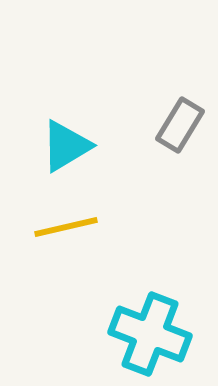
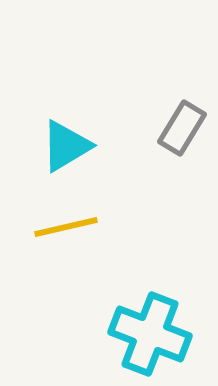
gray rectangle: moved 2 px right, 3 px down
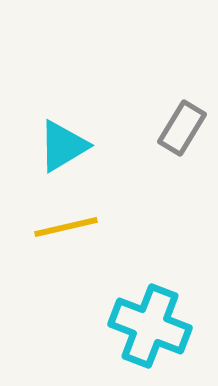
cyan triangle: moved 3 px left
cyan cross: moved 8 px up
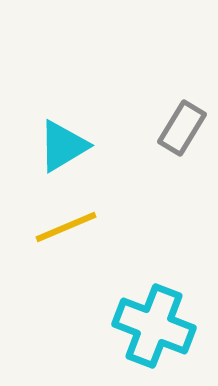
yellow line: rotated 10 degrees counterclockwise
cyan cross: moved 4 px right
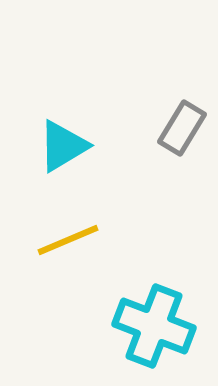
yellow line: moved 2 px right, 13 px down
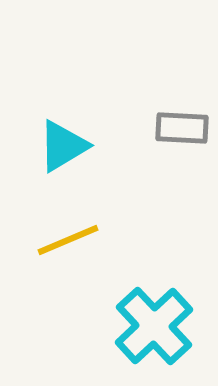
gray rectangle: rotated 62 degrees clockwise
cyan cross: rotated 26 degrees clockwise
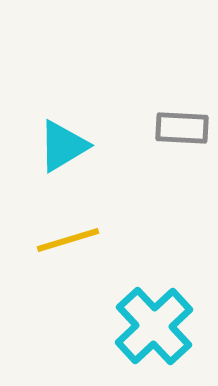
yellow line: rotated 6 degrees clockwise
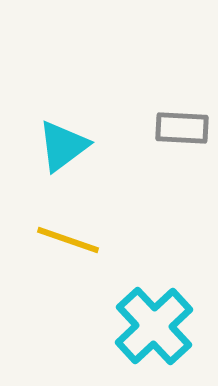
cyan triangle: rotated 6 degrees counterclockwise
yellow line: rotated 36 degrees clockwise
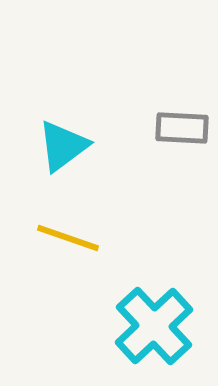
yellow line: moved 2 px up
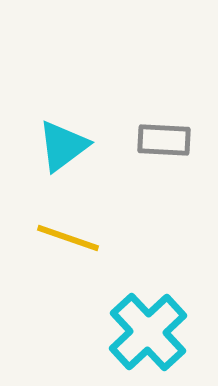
gray rectangle: moved 18 px left, 12 px down
cyan cross: moved 6 px left, 6 px down
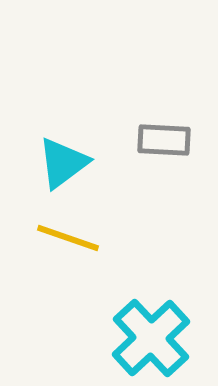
cyan triangle: moved 17 px down
cyan cross: moved 3 px right, 6 px down
